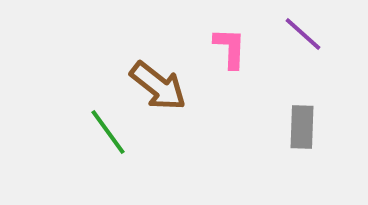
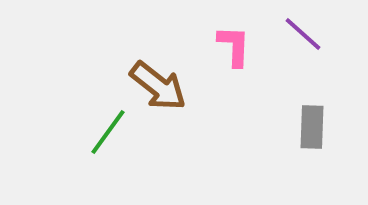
pink L-shape: moved 4 px right, 2 px up
gray rectangle: moved 10 px right
green line: rotated 72 degrees clockwise
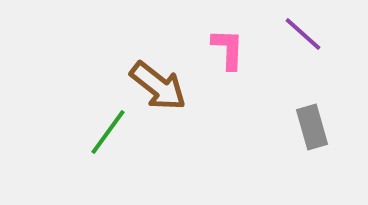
pink L-shape: moved 6 px left, 3 px down
gray rectangle: rotated 18 degrees counterclockwise
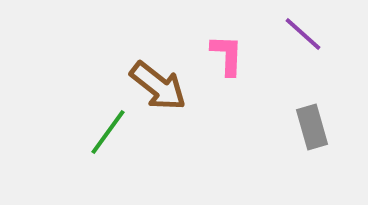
pink L-shape: moved 1 px left, 6 px down
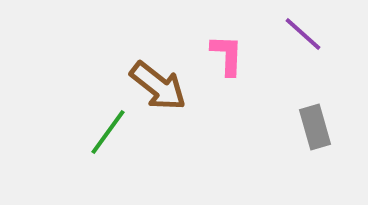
gray rectangle: moved 3 px right
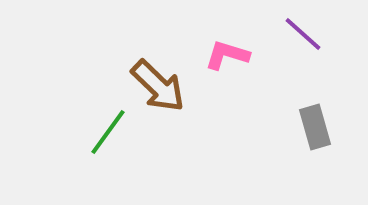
pink L-shape: rotated 75 degrees counterclockwise
brown arrow: rotated 6 degrees clockwise
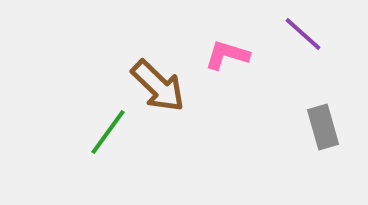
gray rectangle: moved 8 px right
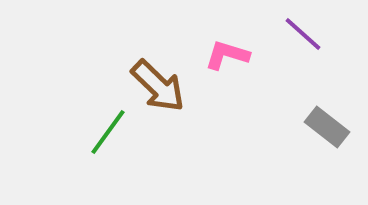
gray rectangle: moved 4 px right; rotated 36 degrees counterclockwise
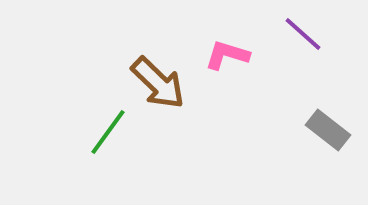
brown arrow: moved 3 px up
gray rectangle: moved 1 px right, 3 px down
